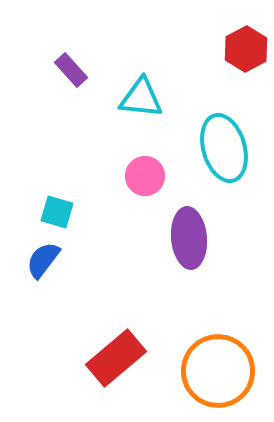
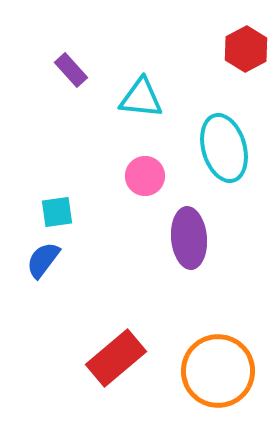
cyan square: rotated 24 degrees counterclockwise
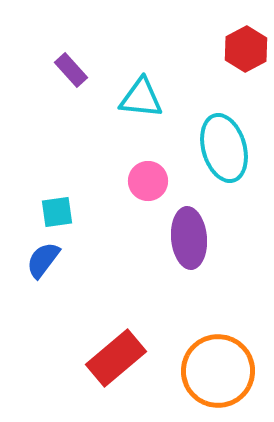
pink circle: moved 3 px right, 5 px down
